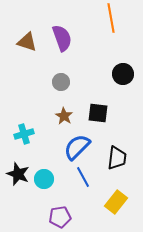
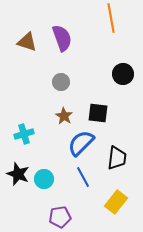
blue semicircle: moved 4 px right, 4 px up
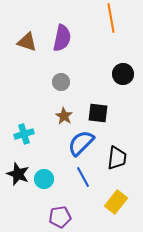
purple semicircle: rotated 32 degrees clockwise
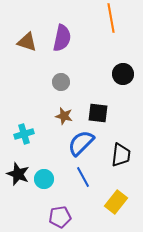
brown star: rotated 18 degrees counterclockwise
black trapezoid: moved 4 px right, 3 px up
